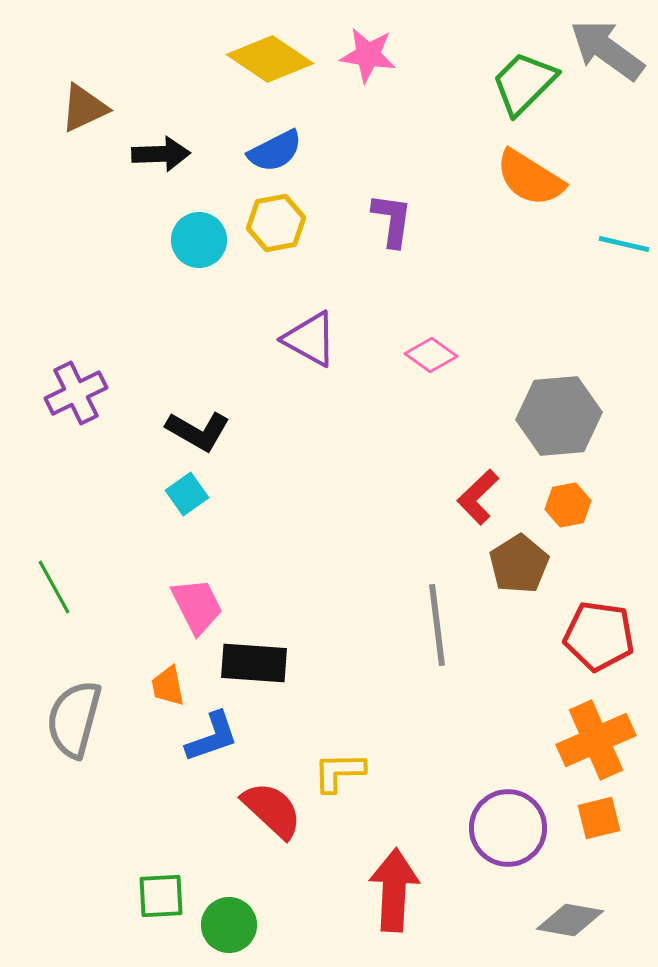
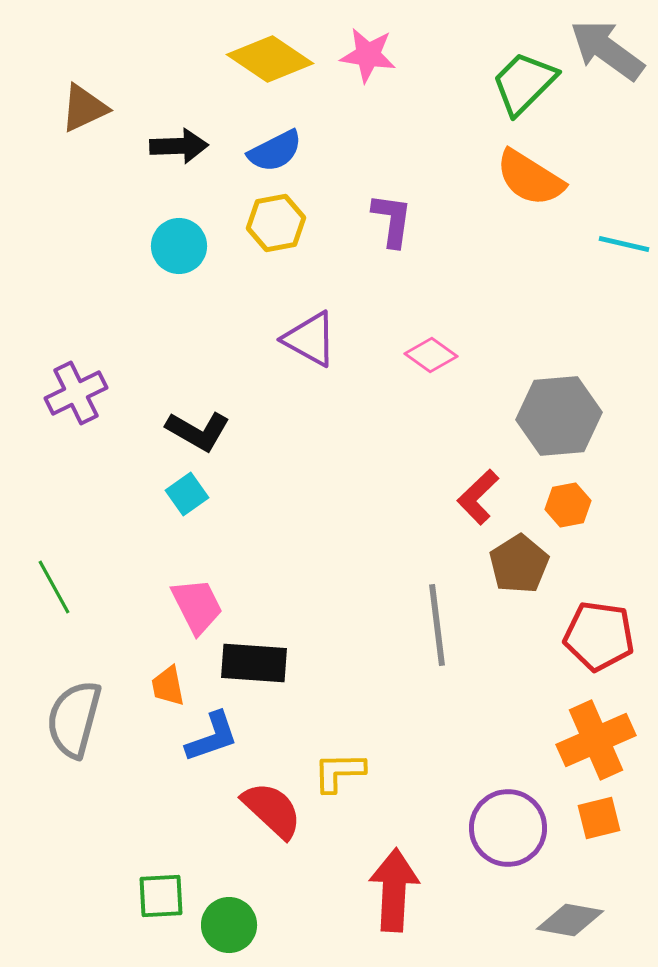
black arrow: moved 18 px right, 8 px up
cyan circle: moved 20 px left, 6 px down
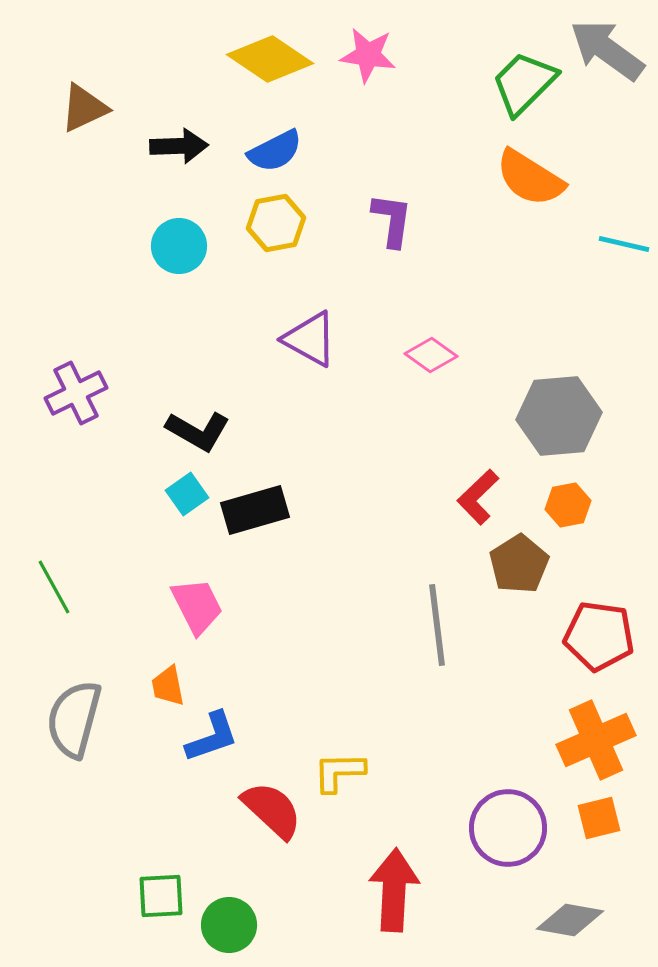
black rectangle: moved 1 px right, 153 px up; rotated 20 degrees counterclockwise
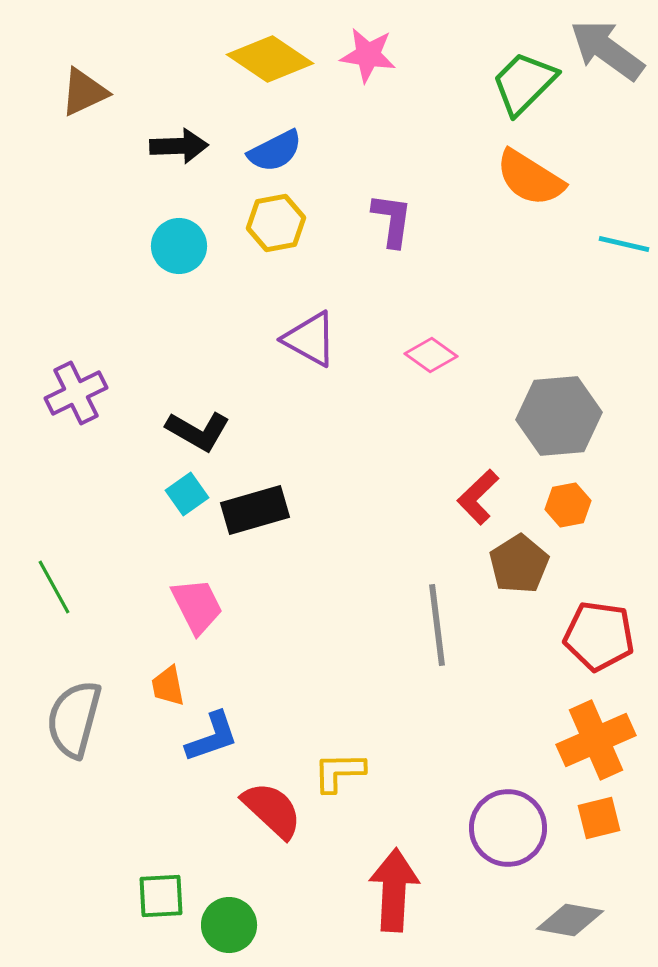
brown triangle: moved 16 px up
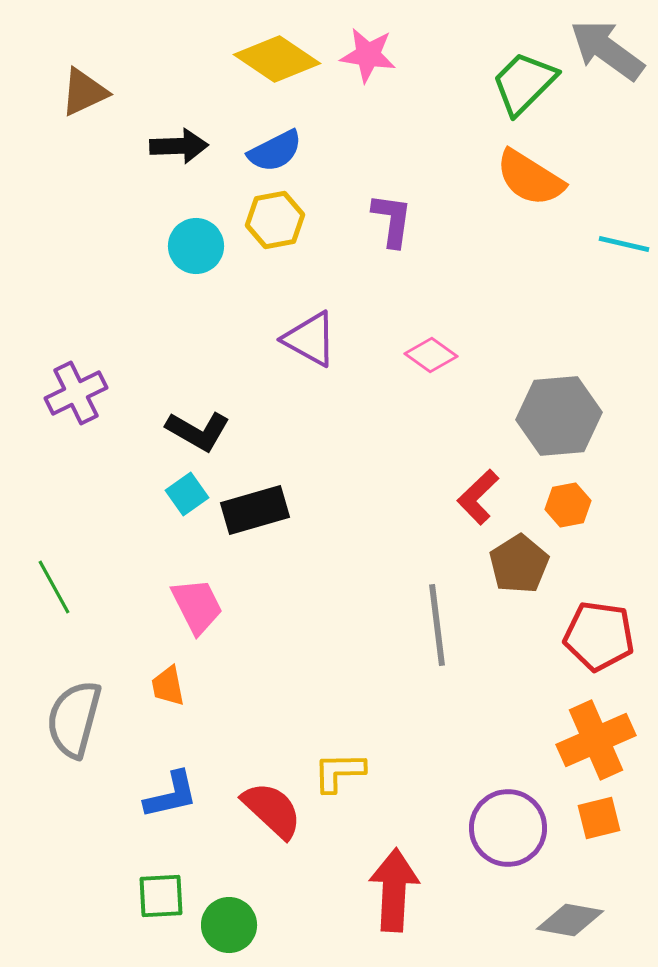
yellow diamond: moved 7 px right
yellow hexagon: moved 1 px left, 3 px up
cyan circle: moved 17 px right
blue L-shape: moved 41 px left, 58 px down; rotated 6 degrees clockwise
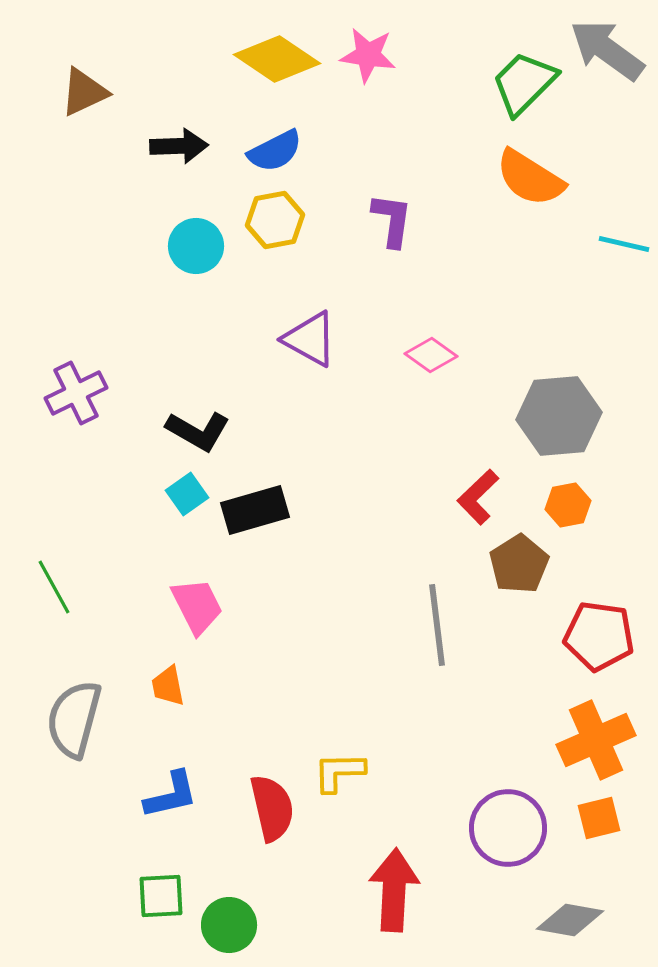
red semicircle: moved 2 px up; rotated 34 degrees clockwise
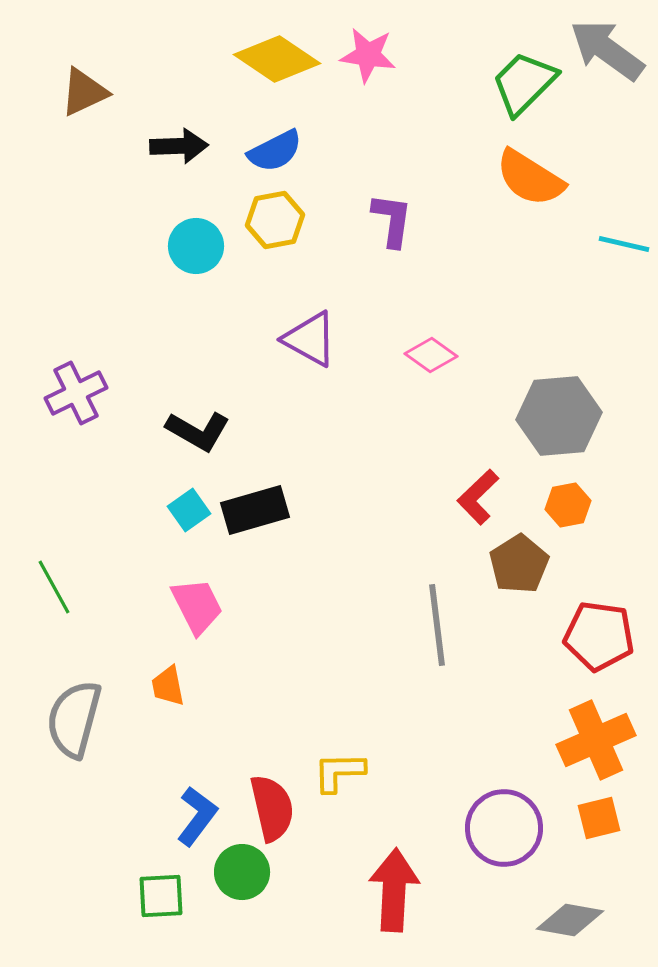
cyan square: moved 2 px right, 16 px down
blue L-shape: moved 26 px right, 21 px down; rotated 40 degrees counterclockwise
purple circle: moved 4 px left
green circle: moved 13 px right, 53 px up
